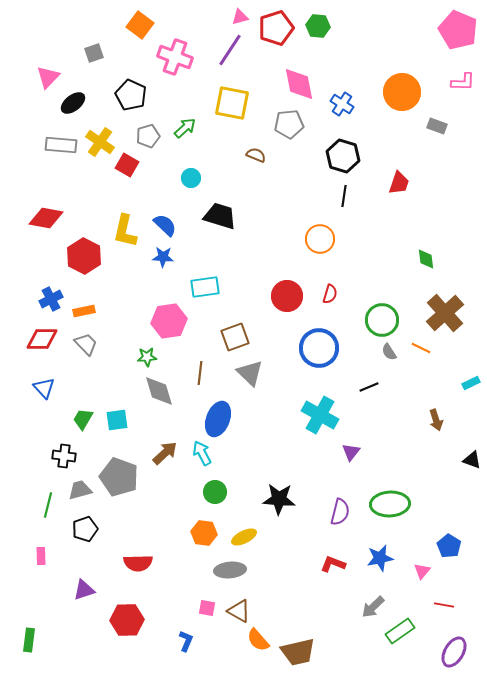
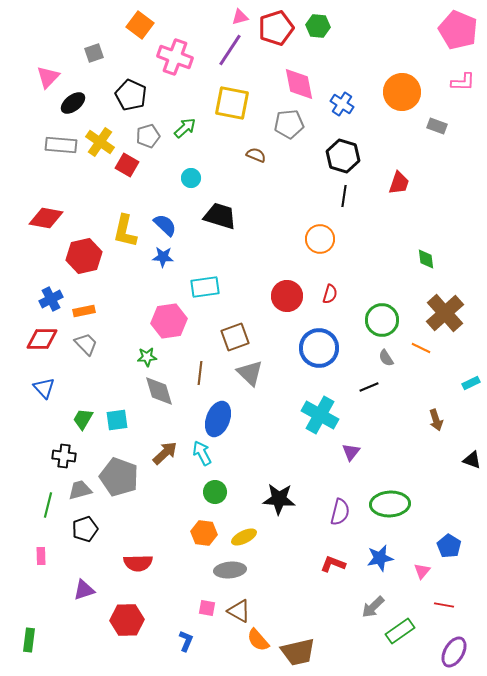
red hexagon at (84, 256): rotated 20 degrees clockwise
gray semicircle at (389, 352): moved 3 px left, 6 px down
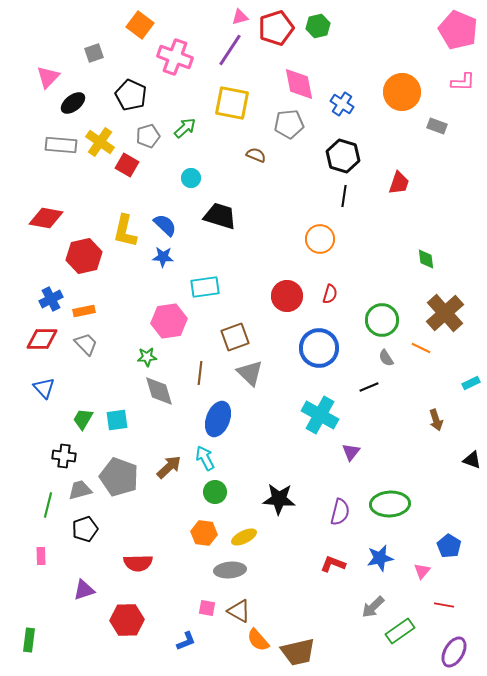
green hexagon at (318, 26): rotated 20 degrees counterclockwise
brown arrow at (165, 453): moved 4 px right, 14 px down
cyan arrow at (202, 453): moved 3 px right, 5 px down
blue L-shape at (186, 641): rotated 45 degrees clockwise
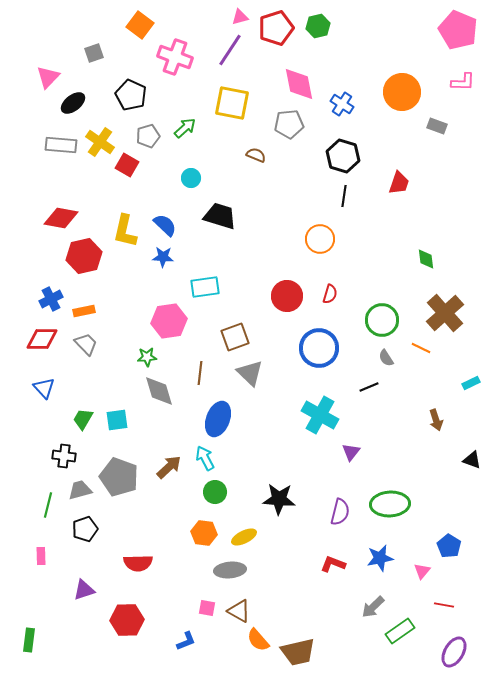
red diamond at (46, 218): moved 15 px right
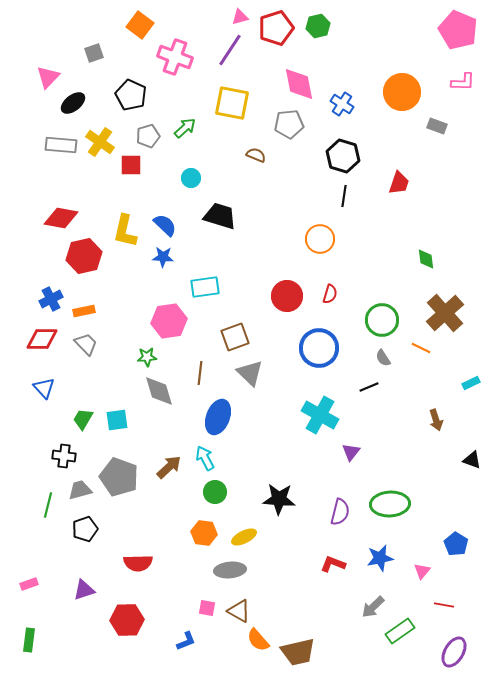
red square at (127, 165): moved 4 px right; rotated 30 degrees counterclockwise
gray semicircle at (386, 358): moved 3 px left
blue ellipse at (218, 419): moved 2 px up
blue pentagon at (449, 546): moved 7 px right, 2 px up
pink rectangle at (41, 556): moved 12 px left, 28 px down; rotated 72 degrees clockwise
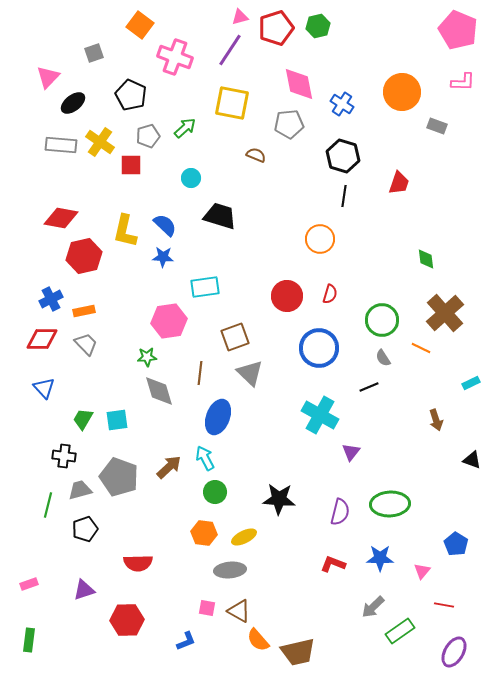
blue star at (380, 558): rotated 12 degrees clockwise
